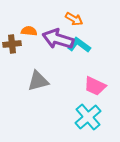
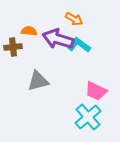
brown cross: moved 1 px right, 3 px down
pink trapezoid: moved 1 px right, 5 px down
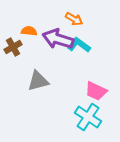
brown cross: rotated 24 degrees counterclockwise
cyan cross: rotated 16 degrees counterclockwise
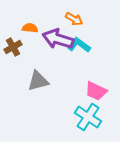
orange semicircle: moved 1 px right, 3 px up
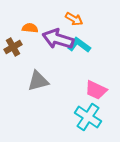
pink trapezoid: moved 1 px up
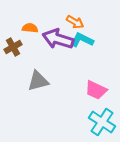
orange arrow: moved 1 px right, 3 px down
cyan L-shape: moved 3 px right, 5 px up; rotated 10 degrees counterclockwise
cyan cross: moved 14 px right, 5 px down
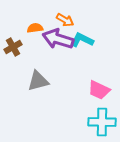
orange arrow: moved 10 px left, 2 px up
orange semicircle: moved 5 px right; rotated 14 degrees counterclockwise
pink trapezoid: moved 3 px right
cyan cross: rotated 32 degrees counterclockwise
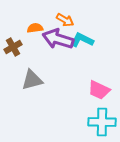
gray triangle: moved 6 px left, 1 px up
